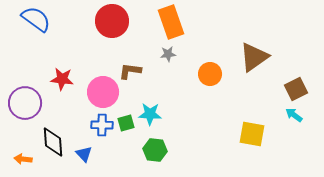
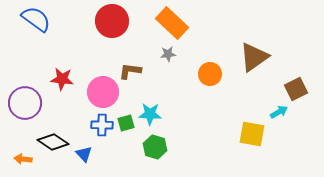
orange rectangle: moved 1 px right, 1 px down; rotated 28 degrees counterclockwise
cyan arrow: moved 15 px left, 3 px up; rotated 114 degrees clockwise
black diamond: rotated 52 degrees counterclockwise
green hexagon: moved 3 px up; rotated 10 degrees clockwise
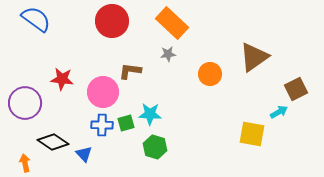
orange arrow: moved 2 px right, 4 px down; rotated 72 degrees clockwise
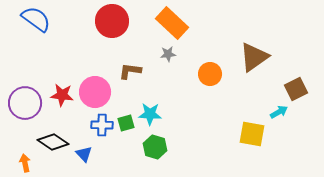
red star: moved 16 px down
pink circle: moved 8 px left
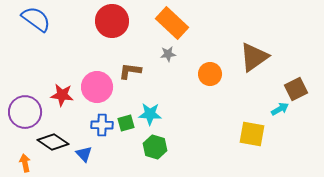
pink circle: moved 2 px right, 5 px up
purple circle: moved 9 px down
cyan arrow: moved 1 px right, 3 px up
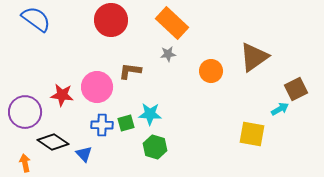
red circle: moved 1 px left, 1 px up
orange circle: moved 1 px right, 3 px up
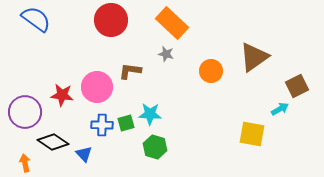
gray star: moved 2 px left; rotated 21 degrees clockwise
brown square: moved 1 px right, 3 px up
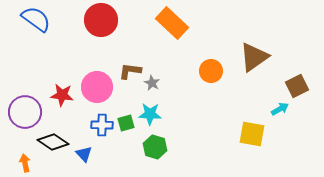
red circle: moved 10 px left
gray star: moved 14 px left, 29 px down; rotated 14 degrees clockwise
